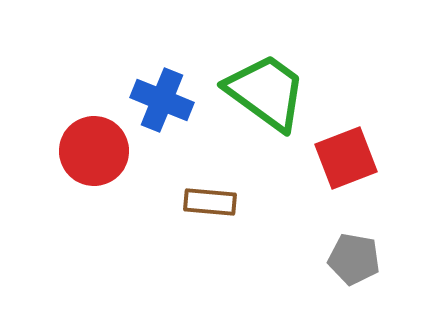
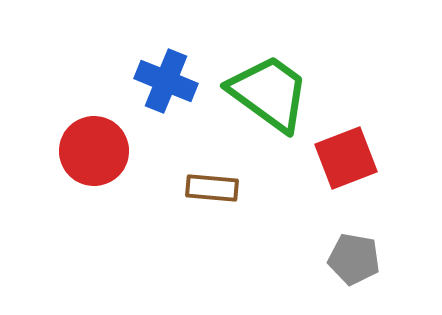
green trapezoid: moved 3 px right, 1 px down
blue cross: moved 4 px right, 19 px up
brown rectangle: moved 2 px right, 14 px up
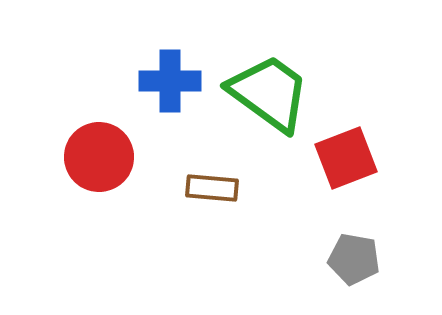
blue cross: moved 4 px right; rotated 22 degrees counterclockwise
red circle: moved 5 px right, 6 px down
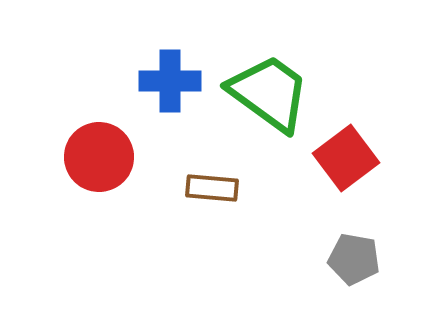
red square: rotated 16 degrees counterclockwise
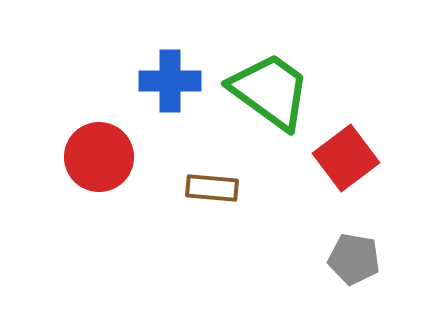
green trapezoid: moved 1 px right, 2 px up
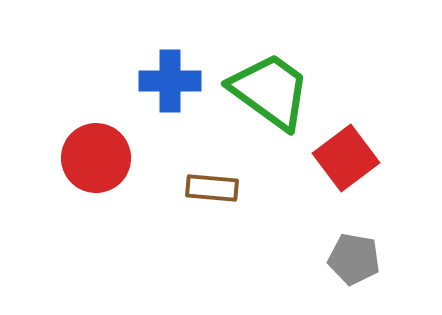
red circle: moved 3 px left, 1 px down
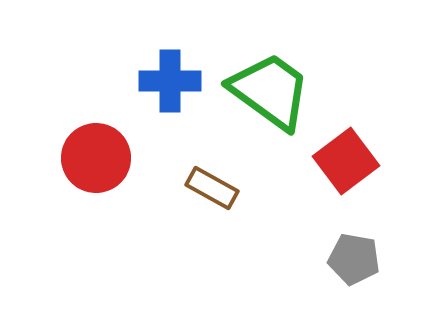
red square: moved 3 px down
brown rectangle: rotated 24 degrees clockwise
